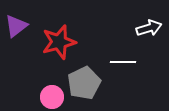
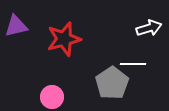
purple triangle: rotated 25 degrees clockwise
red star: moved 5 px right, 3 px up
white line: moved 10 px right, 2 px down
gray pentagon: moved 28 px right; rotated 8 degrees counterclockwise
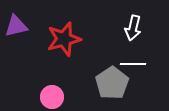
white arrow: moved 16 px left; rotated 120 degrees clockwise
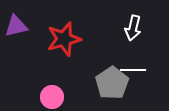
white line: moved 6 px down
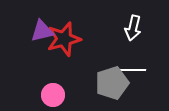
purple triangle: moved 26 px right, 5 px down
gray pentagon: rotated 16 degrees clockwise
pink circle: moved 1 px right, 2 px up
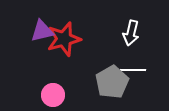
white arrow: moved 2 px left, 5 px down
gray pentagon: moved 1 px up; rotated 12 degrees counterclockwise
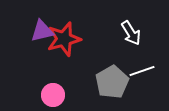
white arrow: rotated 45 degrees counterclockwise
white line: moved 9 px right, 1 px down; rotated 20 degrees counterclockwise
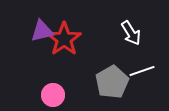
red star: rotated 20 degrees counterclockwise
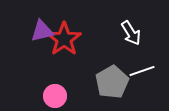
pink circle: moved 2 px right, 1 px down
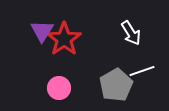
purple triangle: rotated 45 degrees counterclockwise
gray pentagon: moved 4 px right, 3 px down
pink circle: moved 4 px right, 8 px up
